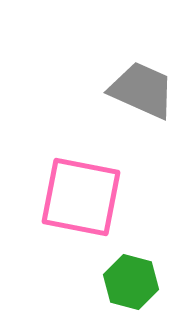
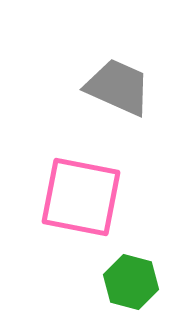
gray trapezoid: moved 24 px left, 3 px up
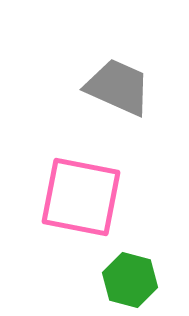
green hexagon: moved 1 px left, 2 px up
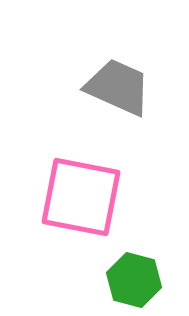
green hexagon: moved 4 px right
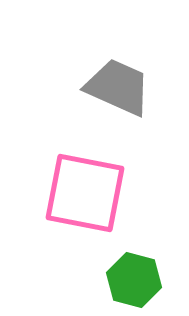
pink square: moved 4 px right, 4 px up
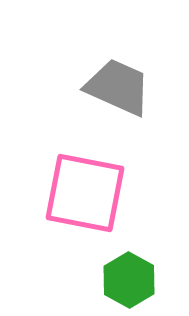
green hexagon: moved 5 px left; rotated 14 degrees clockwise
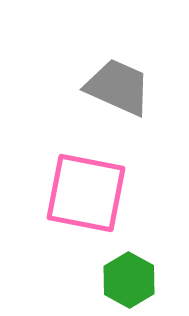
pink square: moved 1 px right
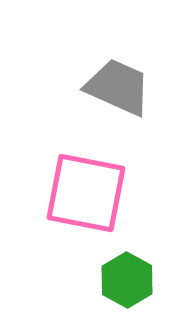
green hexagon: moved 2 px left
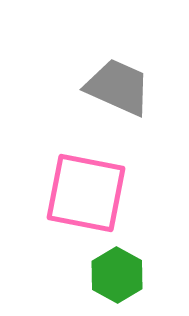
green hexagon: moved 10 px left, 5 px up
